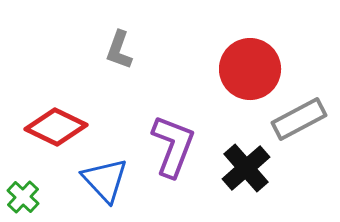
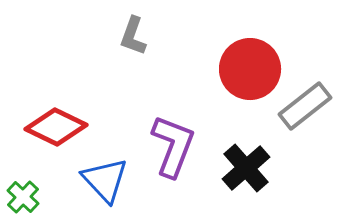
gray L-shape: moved 14 px right, 14 px up
gray rectangle: moved 6 px right, 13 px up; rotated 10 degrees counterclockwise
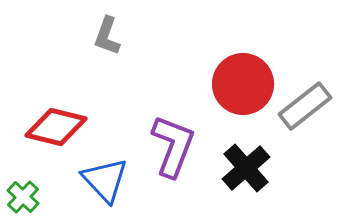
gray L-shape: moved 26 px left
red circle: moved 7 px left, 15 px down
red diamond: rotated 12 degrees counterclockwise
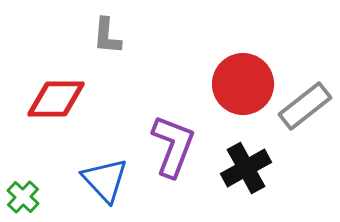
gray L-shape: rotated 15 degrees counterclockwise
red diamond: moved 28 px up; rotated 14 degrees counterclockwise
black cross: rotated 12 degrees clockwise
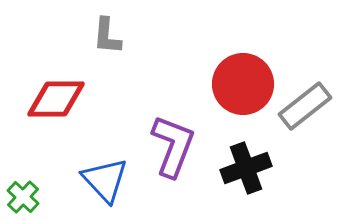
black cross: rotated 9 degrees clockwise
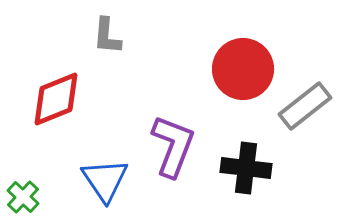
red circle: moved 15 px up
red diamond: rotated 22 degrees counterclockwise
black cross: rotated 27 degrees clockwise
blue triangle: rotated 9 degrees clockwise
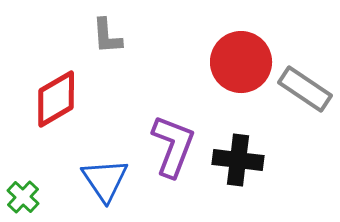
gray L-shape: rotated 9 degrees counterclockwise
red circle: moved 2 px left, 7 px up
red diamond: rotated 8 degrees counterclockwise
gray rectangle: moved 17 px up; rotated 72 degrees clockwise
black cross: moved 8 px left, 8 px up
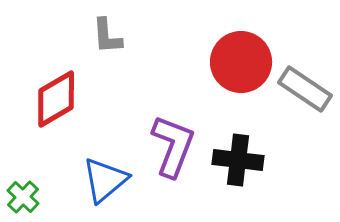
blue triangle: rotated 24 degrees clockwise
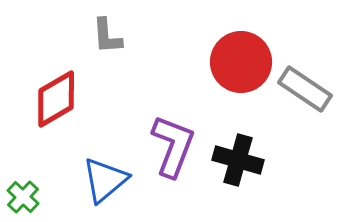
black cross: rotated 9 degrees clockwise
